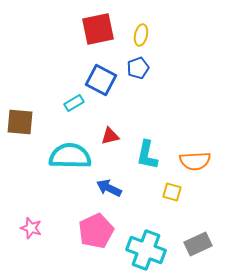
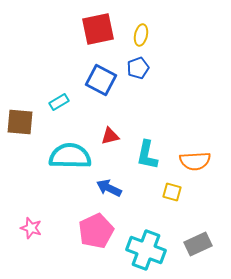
cyan rectangle: moved 15 px left, 1 px up
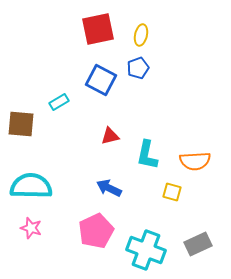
brown square: moved 1 px right, 2 px down
cyan semicircle: moved 39 px left, 30 px down
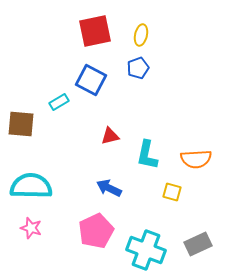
red square: moved 3 px left, 2 px down
blue square: moved 10 px left
orange semicircle: moved 1 px right, 2 px up
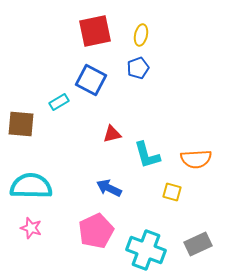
red triangle: moved 2 px right, 2 px up
cyan L-shape: rotated 28 degrees counterclockwise
